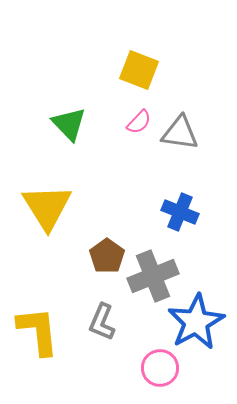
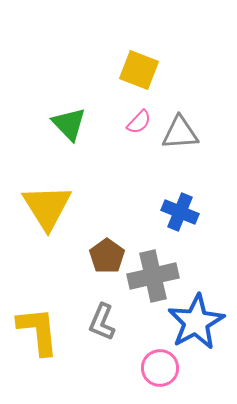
gray triangle: rotated 12 degrees counterclockwise
gray cross: rotated 9 degrees clockwise
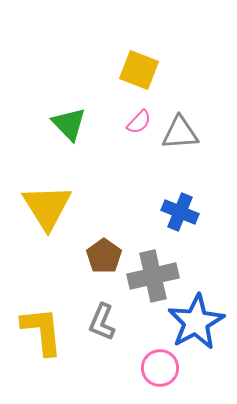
brown pentagon: moved 3 px left
yellow L-shape: moved 4 px right
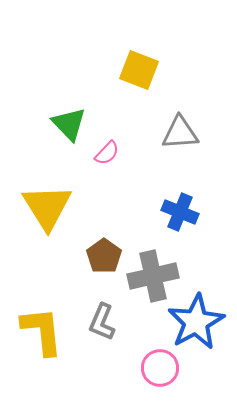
pink semicircle: moved 32 px left, 31 px down
